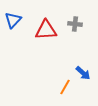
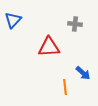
red triangle: moved 3 px right, 17 px down
orange line: rotated 35 degrees counterclockwise
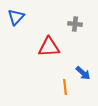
blue triangle: moved 3 px right, 3 px up
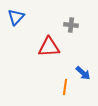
gray cross: moved 4 px left, 1 px down
orange line: rotated 14 degrees clockwise
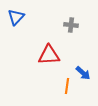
red triangle: moved 8 px down
orange line: moved 2 px right, 1 px up
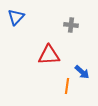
blue arrow: moved 1 px left, 1 px up
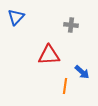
orange line: moved 2 px left
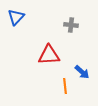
orange line: rotated 14 degrees counterclockwise
